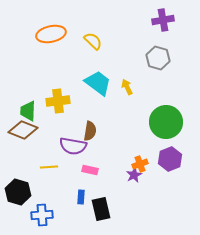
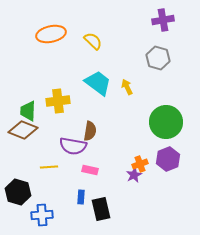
purple hexagon: moved 2 px left
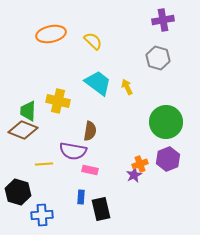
yellow cross: rotated 20 degrees clockwise
purple semicircle: moved 5 px down
yellow line: moved 5 px left, 3 px up
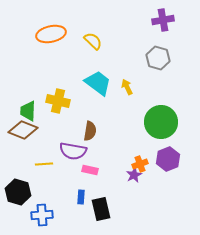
green circle: moved 5 px left
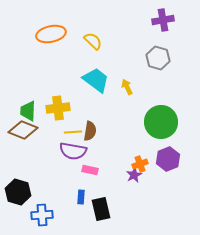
cyan trapezoid: moved 2 px left, 3 px up
yellow cross: moved 7 px down; rotated 20 degrees counterclockwise
yellow line: moved 29 px right, 32 px up
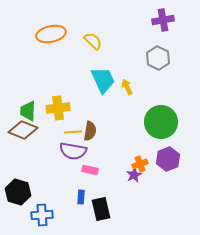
gray hexagon: rotated 10 degrees clockwise
cyan trapezoid: moved 7 px right; rotated 28 degrees clockwise
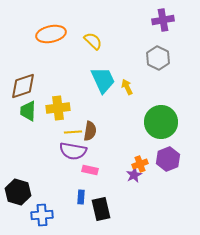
brown diamond: moved 44 px up; rotated 40 degrees counterclockwise
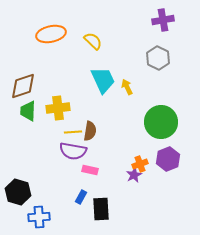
blue rectangle: rotated 24 degrees clockwise
black rectangle: rotated 10 degrees clockwise
blue cross: moved 3 px left, 2 px down
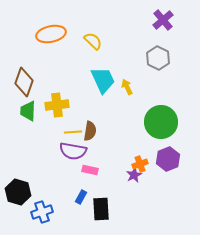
purple cross: rotated 30 degrees counterclockwise
brown diamond: moved 1 px right, 4 px up; rotated 52 degrees counterclockwise
yellow cross: moved 1 px left, 3 px up
blue cross: moved 3 px right, 5 px up; rotated 15 degrees counterclockwise
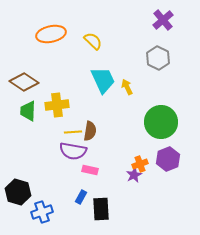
brown diamond: rotated 76 degrees counterclockwise
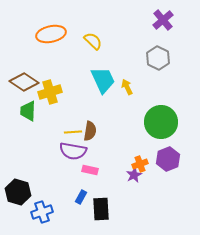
yellow cross: moved 7 px left, 13 px up; rotated 10 degrees counterclockwise
